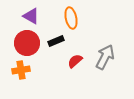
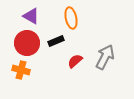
orange cross: rotated 24 degrees clockwise
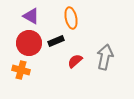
red circle: moved 2 px right
gray arrow: rotated 15 degrees counterclockwise
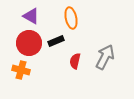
gray arrow: rotated 15 degrees clockwise
red semicircle: rotated 35 degrees counterclockwise
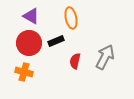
orange cross: moved 3 px right, 2 px down
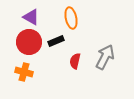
purple triangle: moved 1 px down
red circle: moved 1 px up
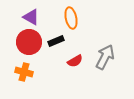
red semicircle: rotated 133 degrees counterclockwise
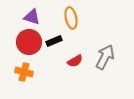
purple triangle: moved 1 px right; rotated 12 degrees counterclockwise
black rectangle: moved 2 px left
